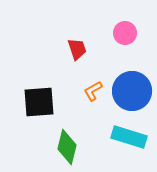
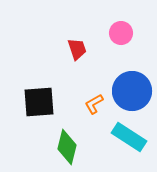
pink circle: moved 4 px left
orange L-shape: moved 1 px right, 13 px down
cyan rectangle: rotated 16 degrees clockwise
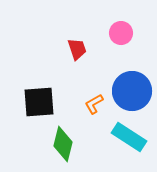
green diamond: moved 4 px left, 3 px up
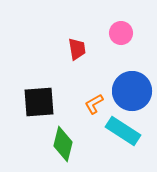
red trapezoid: rotated 10 degrees clockwise
cyan rectangle: moved 6 px left, 6 px up
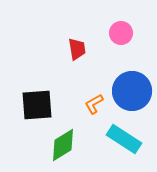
black square: moved 2 px left, 3 px down
cyan rectangle: moved 1 px right, 8 px down
green diamond: moved 1 px down; rotated 44 degrees clockwise
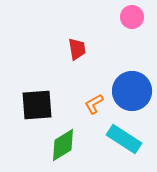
pink circle: moved 11 px right, 16 px up
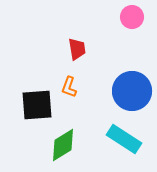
orange L-shape: moved 25 px left, 17 px up; rotated 40 degrees counterclockwise
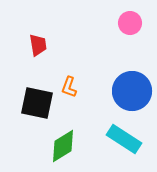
pink circle: moved 2 px left, 6 px down
red trapezoid: moved 39 px left, 4 px up
black square: moved 2 px up; rotated 16 degrees clockwise
green diamond: moved 1 px down
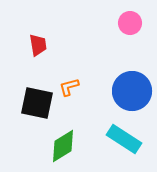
orange L-shape: rotated 55 degrees clockwise
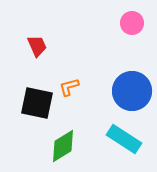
pink circle: moved 2 px right
red trapezoid: moved 1 px left, 1 px down; rotated 15 degrees counterclockwise
